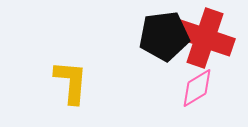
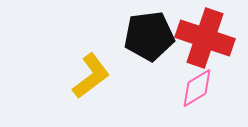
black pentagon: moved 15 px left
yellow L-shape: moved 20 px right, 6 px up; rotated 48 degrees clockwise
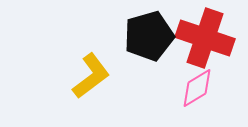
black pentagon: rotated 9 degrees counterclockwise
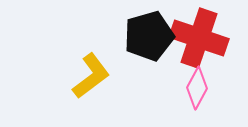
red cross: moved 6 px left
pink diamond: rotated 30 degrees counterclockwise
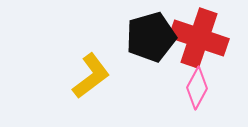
black pentagon: moved 2 px right, 1 px down
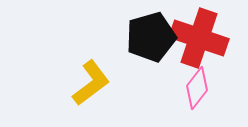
yellow L-shape: moved 7 px down
pink diamond: rotated 9 degrees clockwise
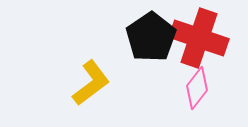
black pentagon: rotated 18 degrees counterclockwise
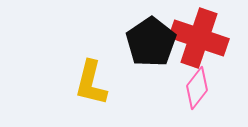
black pentagon: moved 5 px down
yellow L-shape: rotated 141 degrees clockwise
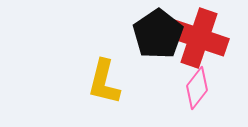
black pentagon: moved 7 px right, 8 px up
yellow L-shape: moved 13 px right, 1 px up
